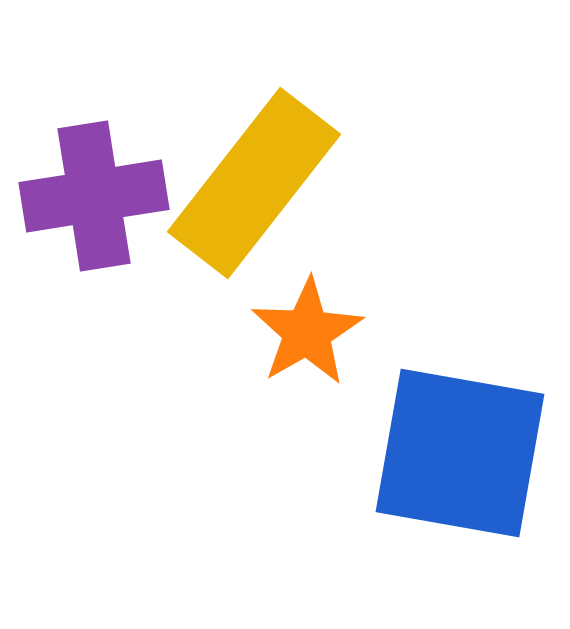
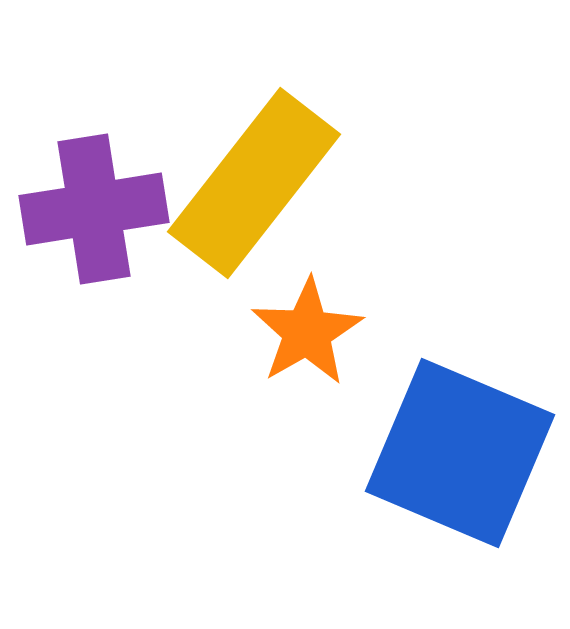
purple cross: moved 13 px down
blue square: rotated 13 degrees clockwise
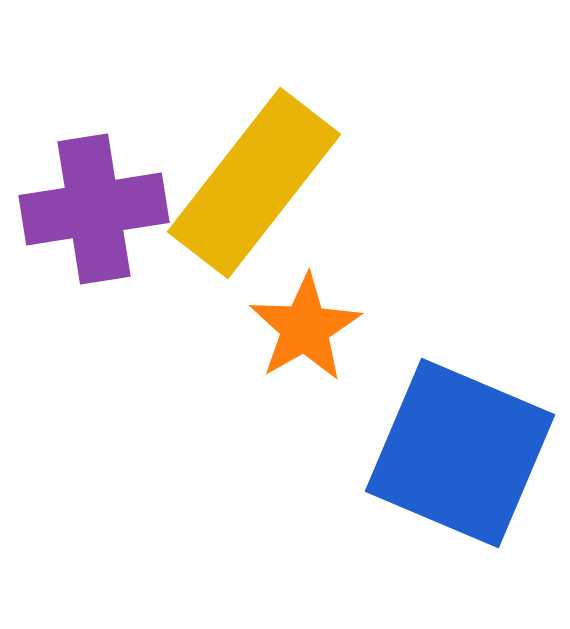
orange star: moved 2 px left, 4 px up
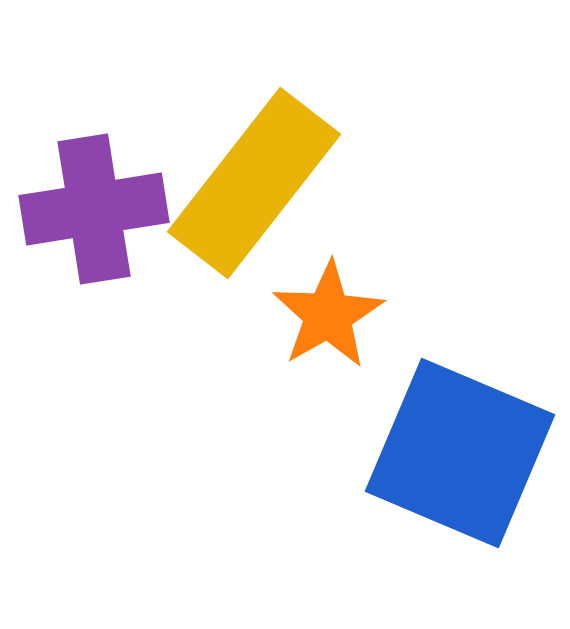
orange star: moved 23 px right, 13 px up
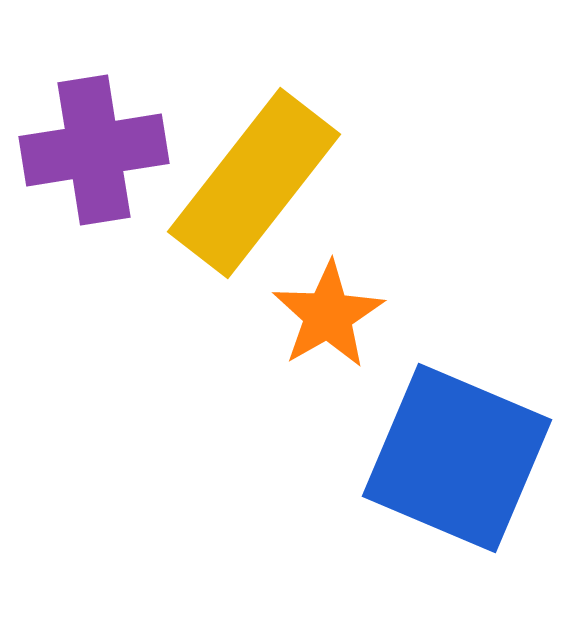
purple cross: moved 59 px up
blue square: moved 3 px left, 5 px down
